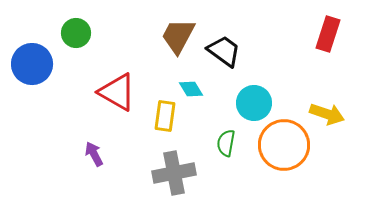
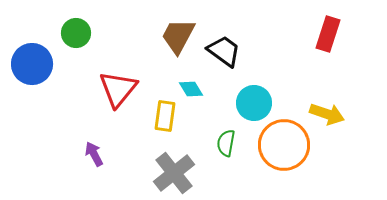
red triangle: moved 1 px right, 3 px up; rotated 39 degrees clockwise
gray cross: rotated 27 degrees counterclockwise
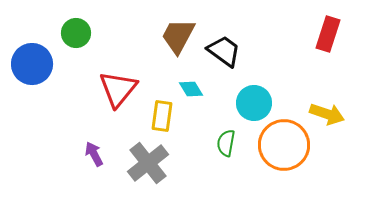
yellow rectangle: moved 3 px left
gray cross: moved 26 px left, 10 px up
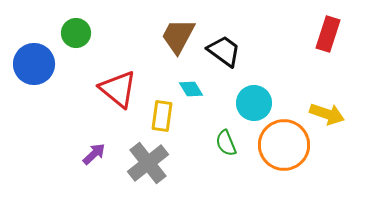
blue circle: moved 2 px right
red triangle: rotated 30 degrees counterclockwise
green semicircle: rotated 32 degrees counterclockwise
purple arrow: rotated 75 degrees clockwise
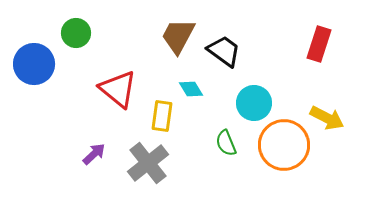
red rectangle: moved 9 px left, 10 px down
yellow arrow: moved 4 px down; rotated 8 degrees clockwise
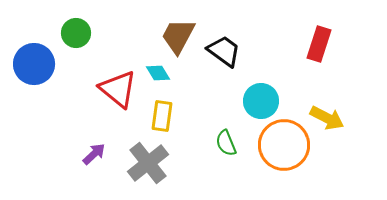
cyan diamond: moved 33 px left, 16 px up
cyan circle: moved 7 px right, 2 px up
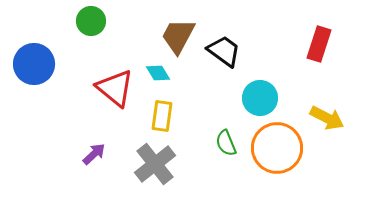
green circle: moved 15 px right, 12 px up
red triangle: moved 3 px left, 1 px up
cyan circle: moved 1 px left, 3 px up
orange circle: moved 7 px left, 3 px down
gray cross: moved 7 px right, 1 px down
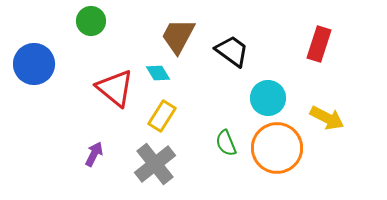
black trapezoid: moved 8 px right
cyan circle: moved 8 px right
yellow rectangle: rotated 24 degrees clockwise
purple arrow: rotated 20 degrees counterclockwise
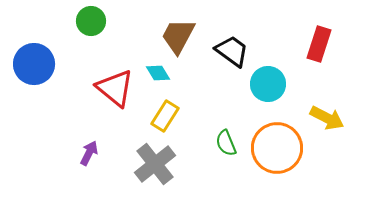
cyan circle: moved 14 px up
yellow rectangle: moved 3 px right
purple arrow: moved 5 px left, 1 px up
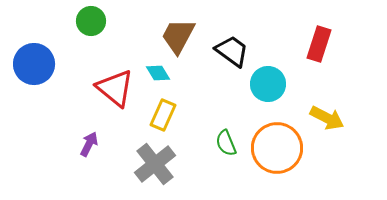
yellow rectangle: moved 2 px left, 1 px up; rotated 8 degrees counterclockwise
purple arrow: moved 9 px up
